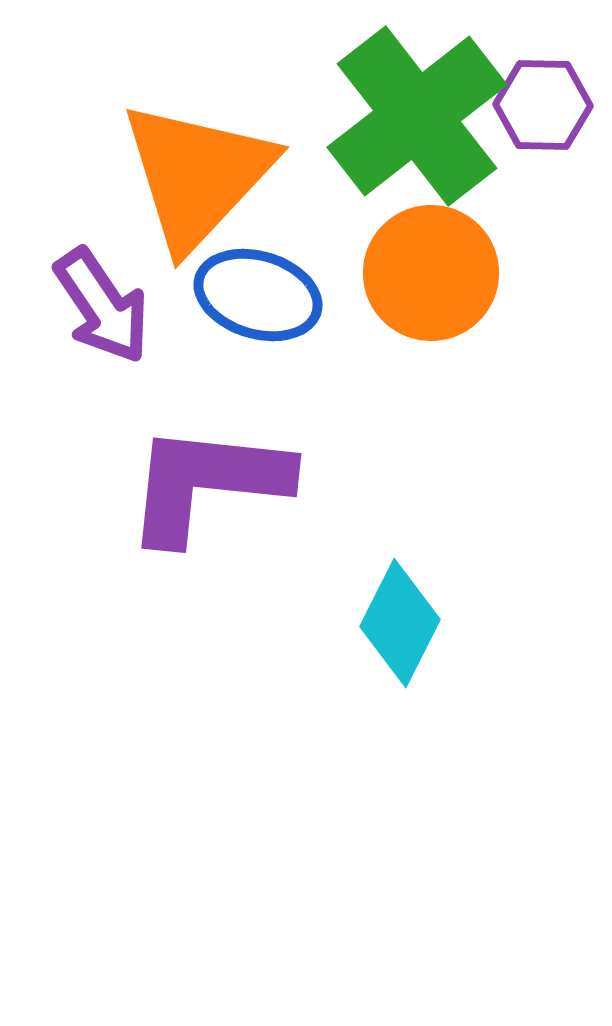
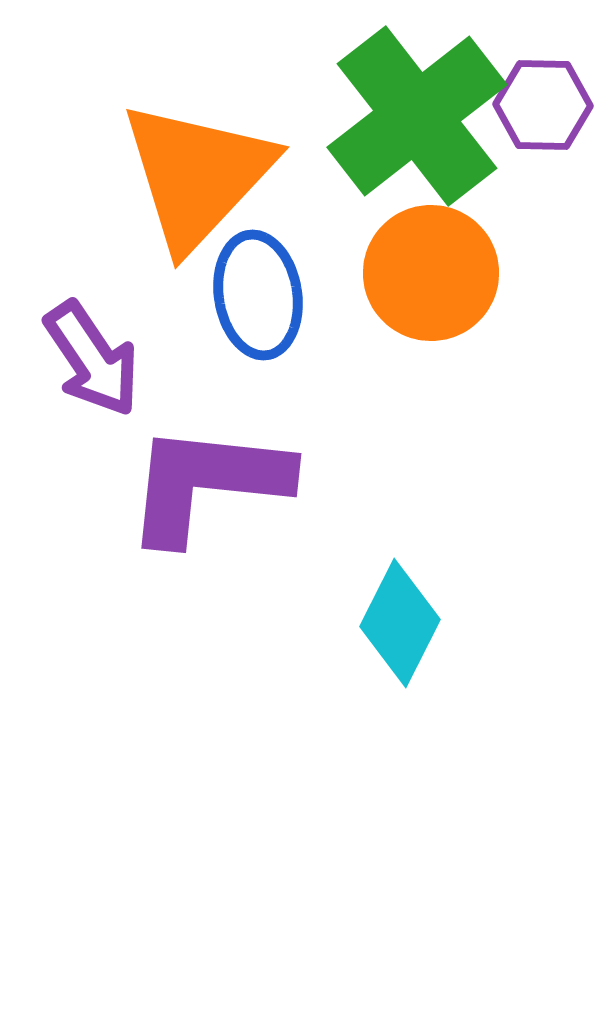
blue ellipse: rotated 64 degrees clockwise
purple arrow: moved 10 px left, 53 px down
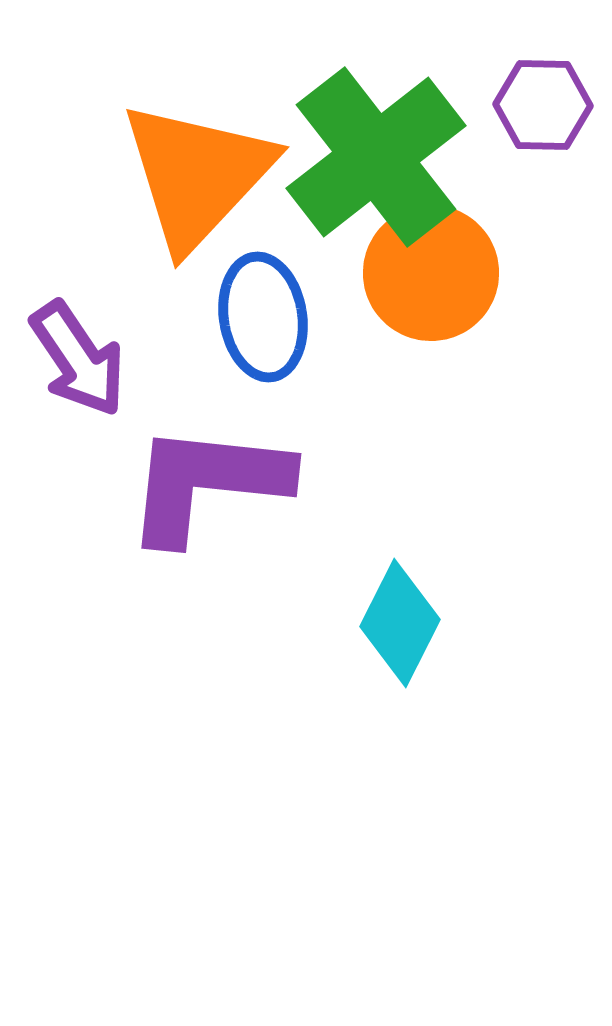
green cross: moved 41 px left, 41 px down
blue ellipse: moved 5 px right, 22 px down
purple arrow: moved 14 px left
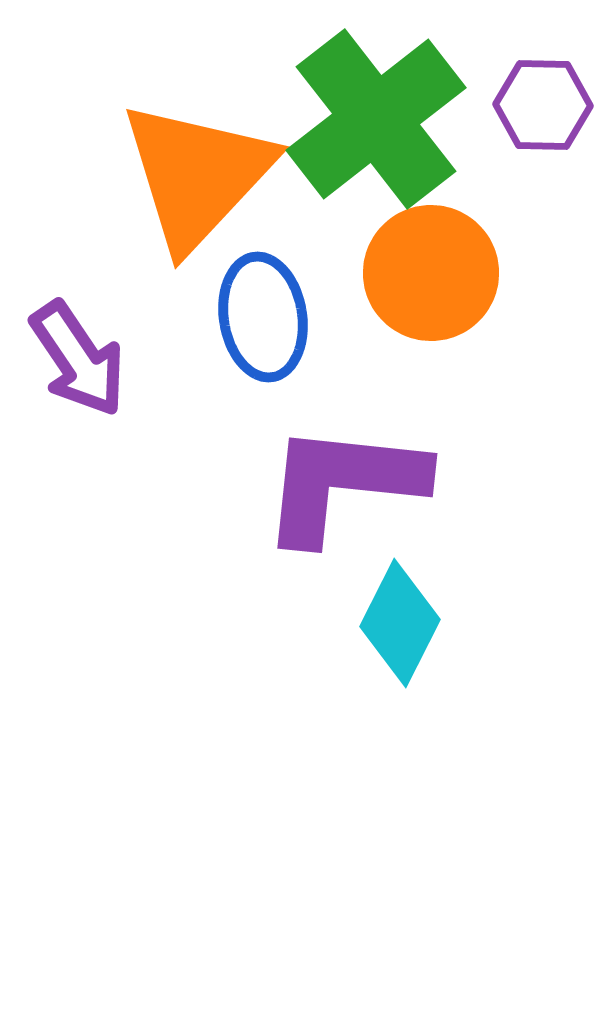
green cross: moved 38 px up
purple L-shape: moved 136 px right
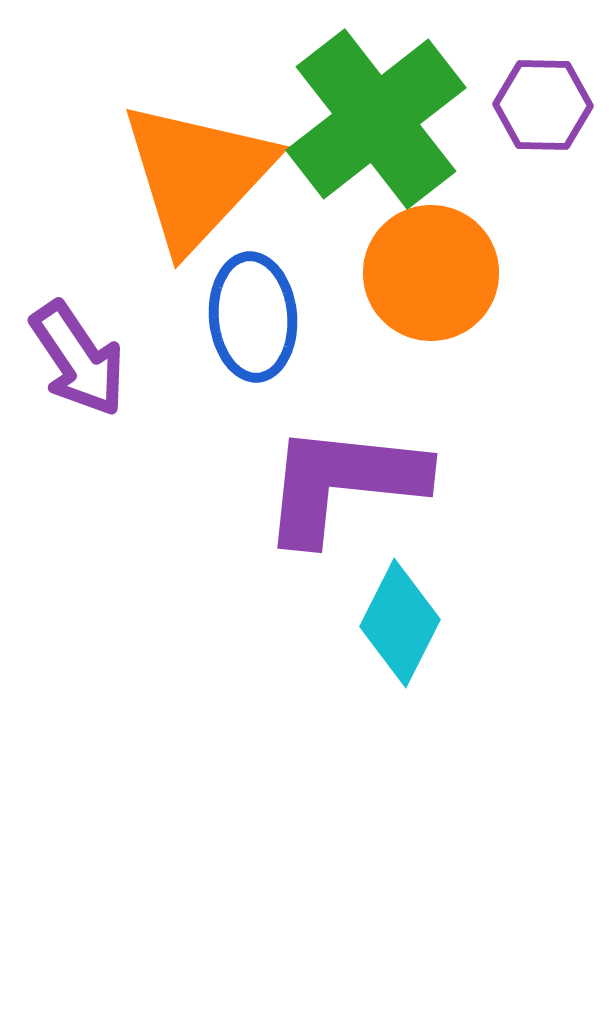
blue ellipse: moved 10 px left; rotated 4 degrees clockwise
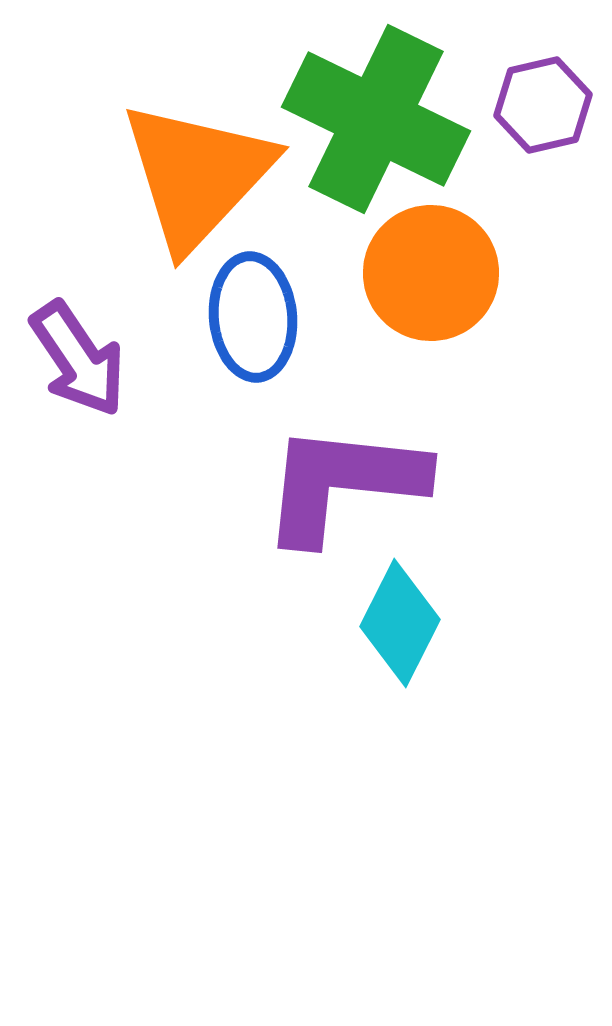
purple hexagon: rotated 14 degrees counterclockwise
green cross: rotated 26 degrees counterclockwise
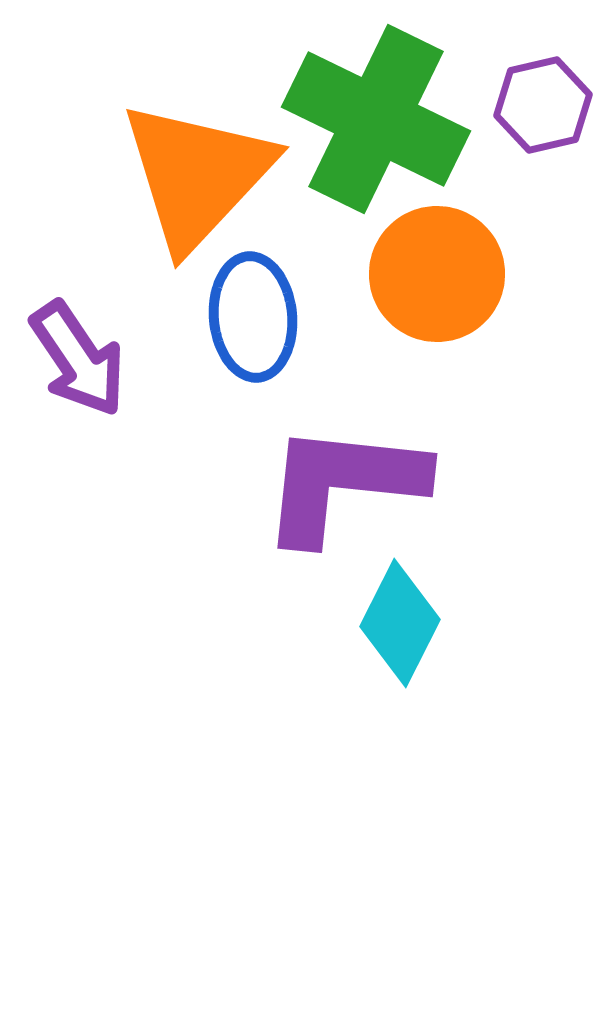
orange circle: moved 6 px right, 1 px down
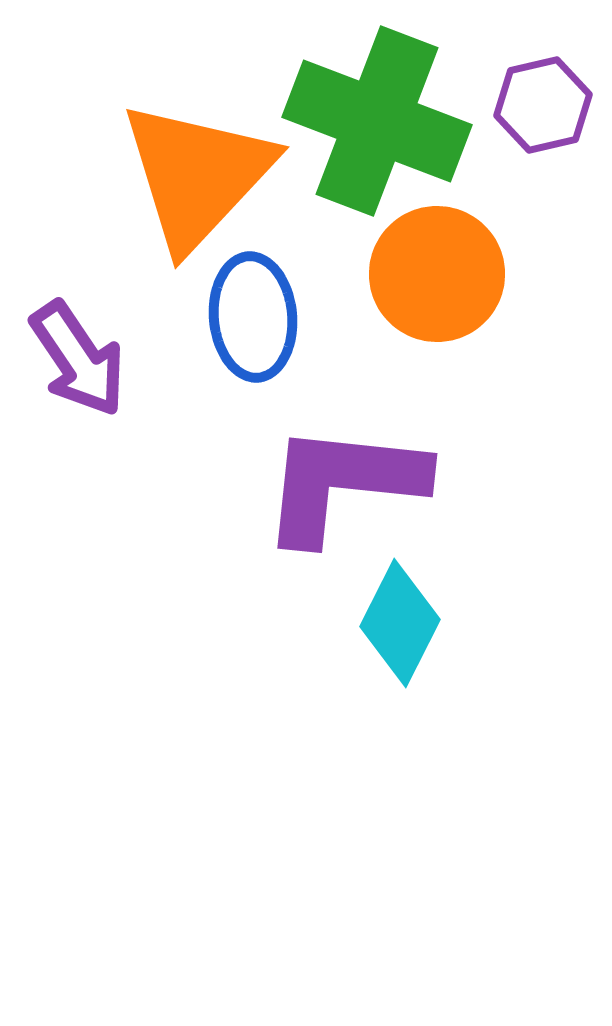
green cross: moved 1 px right, 2 px down; rotated 5 degrees counterclockwise
